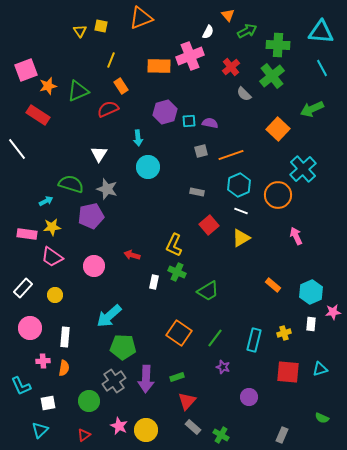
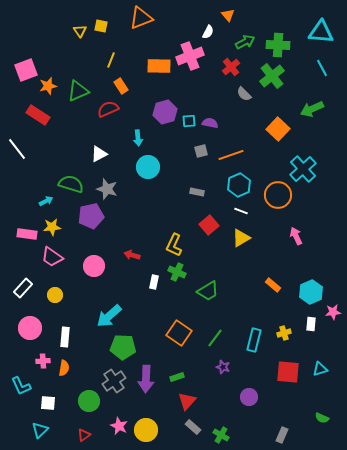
green arrow at (247, 31): moved 2 px left, 11 px down
white triangle at (99, 154): rotated 30 degrees clockwise
white square at (48, 403): rotated 14 degrees clockwise
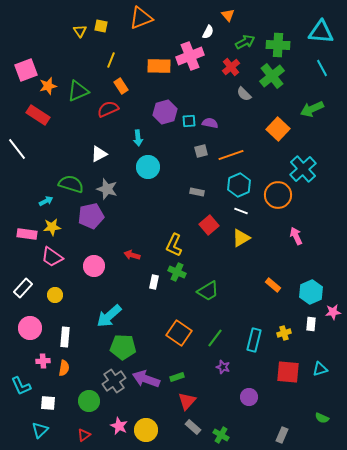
purple arrow at (146, 379): rotated 108 degrees clockwise
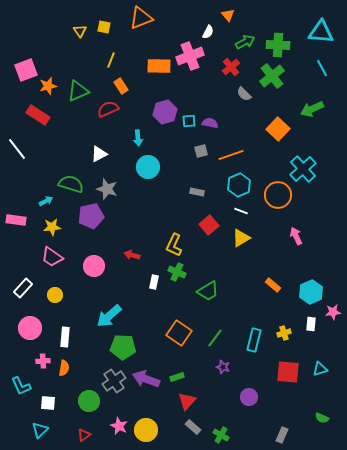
yellow square at (101, 26): moved 3 px right, 1 px down
pink rectangle at (27, 234): moved 11 px left, 14 px up
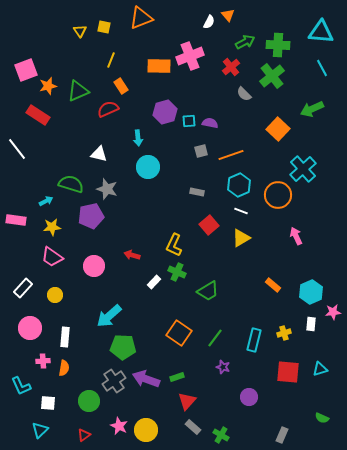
white semicircle at (208, 32): moved 1 px right, 10 px up
white triangle at (99, 154): rotated 42 degrees clockwise
white rectangle at (154, 282): rotated 32 degrees clockwise
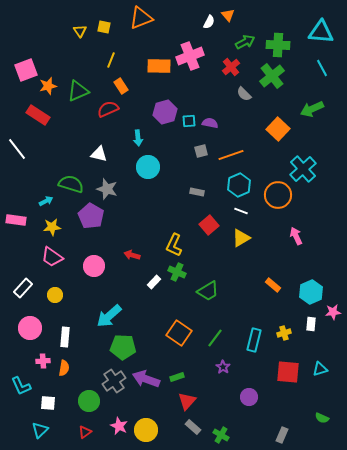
purple pentagon at (91, 216): rotated 30 degrees counterclockwise
purple star at (223, 367): rotated 16 degrees clockwise
red triangle at (84, 435): moved 1 px right, 3 px up
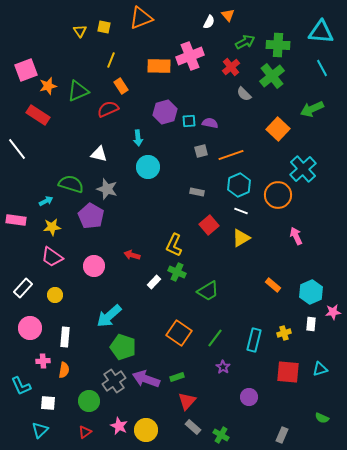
green pentagon at (123, 347): rotated 15 degrees clockwise
orange semicircle at (64, 368): moved 2 px down
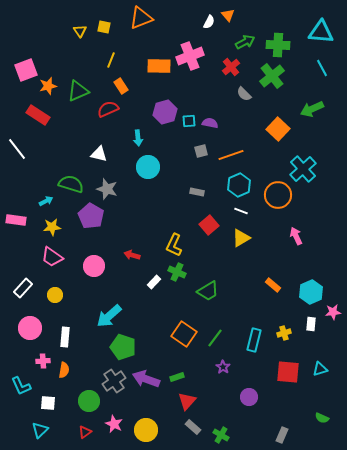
orange square at (179, 333): moved 5 px right, 1 px down
pink star at (119, 426): moved 5 px left, 2 px up
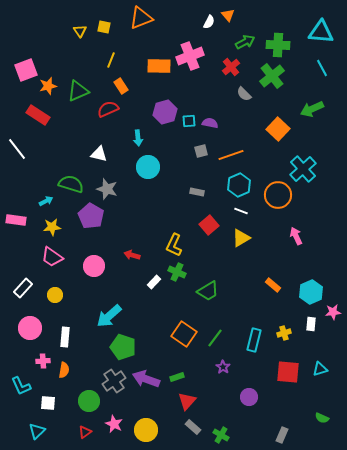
cyan triangle at (40, 430): moved 3 px left, 1 px down
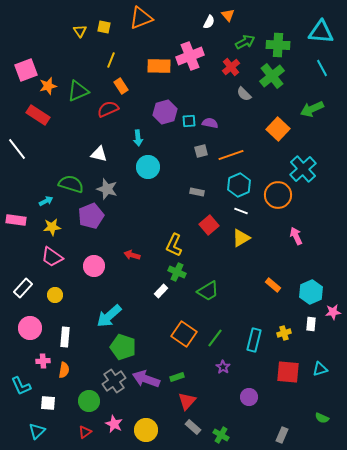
purple pentagon at (91, 216): rotated 20 degrees clockwise
white rectangle at (154, 282): moved 7 px right, 9 px down
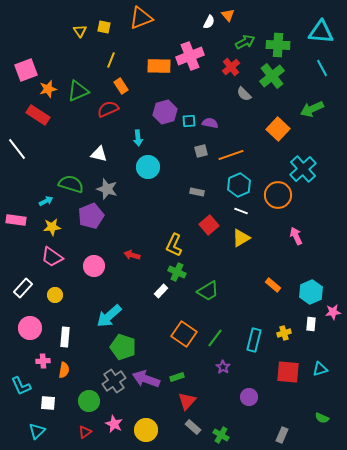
orange star at (48, 86): moved 3 px down
